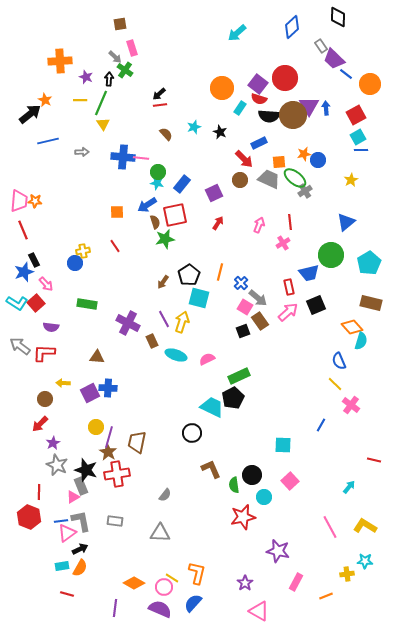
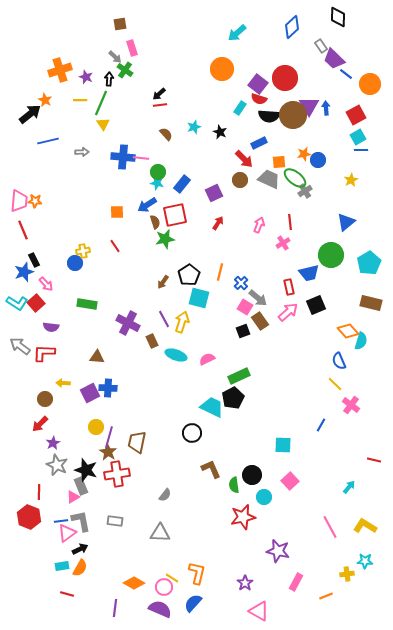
orange cross at (60, 61): moved 9 px down; rotated 15 degrees counterclockwise
orange circle at (222, 88): moved 19 px up
orange diamond at (352, 327): moved 4 px left, 4 px down
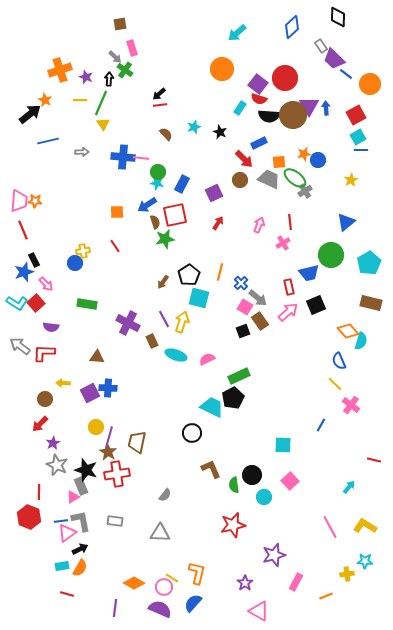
blue rectangle at (182, 184): rotated 12 degrees counterclockwise
red star at (243, 517): moved 10 px left, 8 px down
purple star at (278, 551): moved 4 px left, 4 px down; rotated 30 degrees counterclockwise
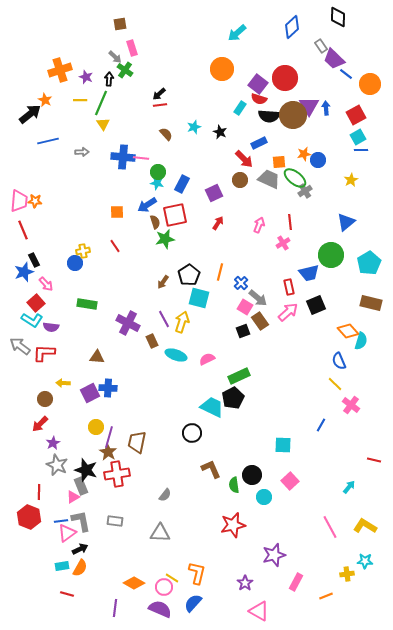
cyan L-shape at (17, 303): moved 15 px right, 17 px down
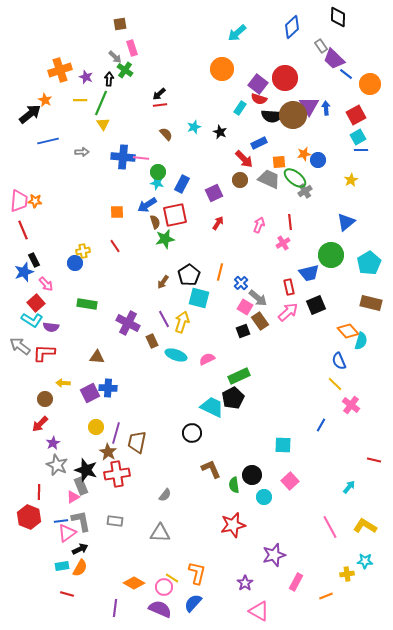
black semicircle at (269, 116): moved 3 px right
purple line at (109, 437): moved 7 px right, 4 px up
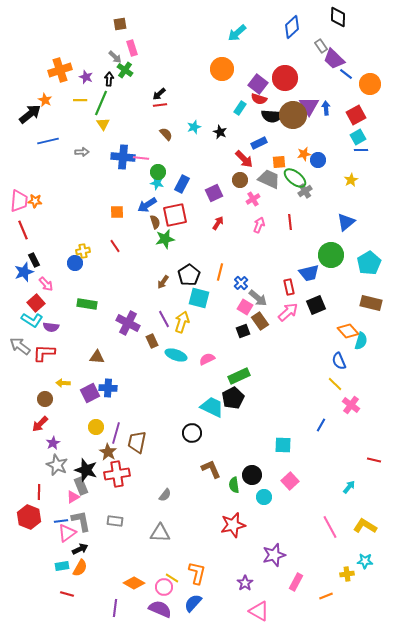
pink cross at (283, 243): moved 30 px left, 44 px up
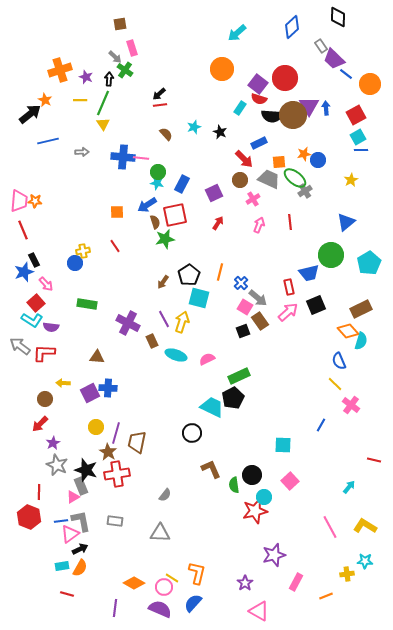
green line at (101, 103): moved 2 px right
brown rectangle at (371, 303): moved 10 px left, 6 px down; rotated 40 degrees counterclockwise
red star at (233, 525): moved 22 px right, 14 px up
pink triangle at (67, 533): moved 3 px right, 1 px down
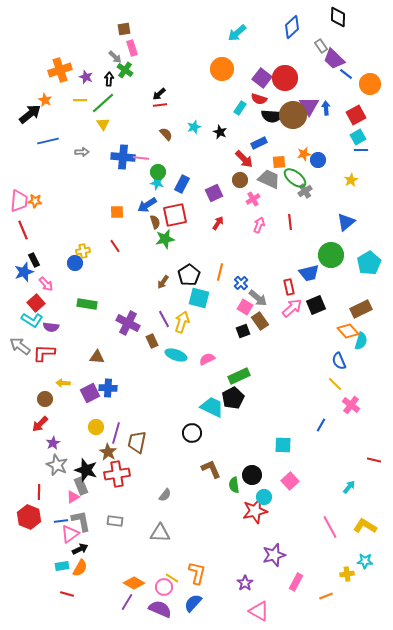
brown square at (120, 24): moved 4 px right, 5 px down
purple square at (258, 84): moved 4 px right, 6 px up
green line at (103, 103): rotated 25 degrees clockwise
pink arrow at (288, 312): moved 4 px right, 4 px up
purple line at (115, 608): moved 12 px right, 6 px up; rotated 24 degrees clockwise
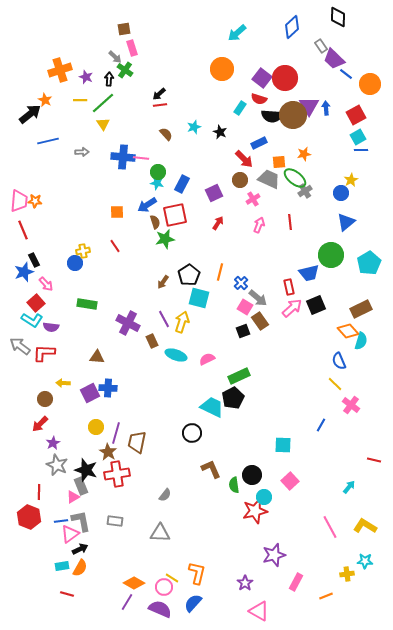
blue circle at (318, 160): moved 23 px right, 33 px down
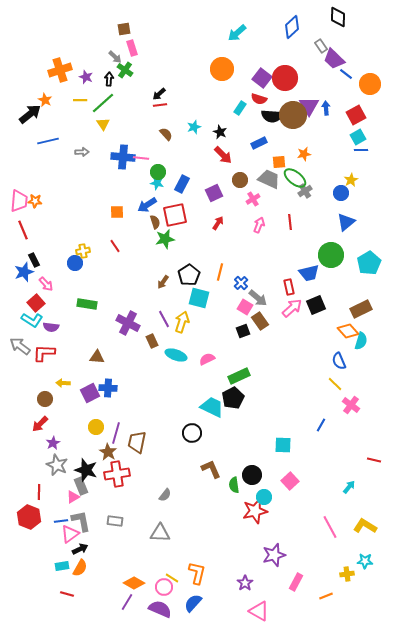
red arrow at (244, 159): moved 21 px left, 4 px up
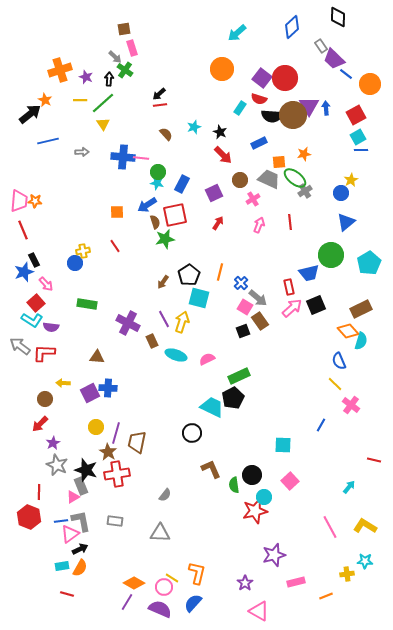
pink rectangle at (296, 582): rotated 48 degrees clockwise
